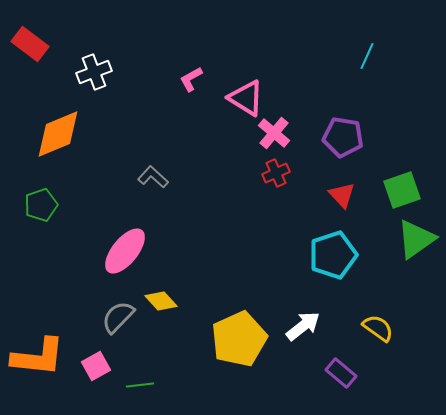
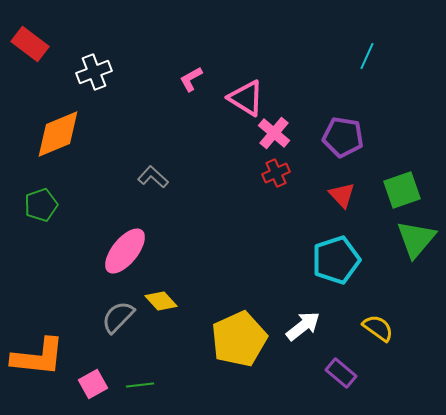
green triangle: rotated 15 degrees counterclockwise
cyan pentagon: moved 3 px right, 5 px down
pink square: moved 3 px left, 18 px down
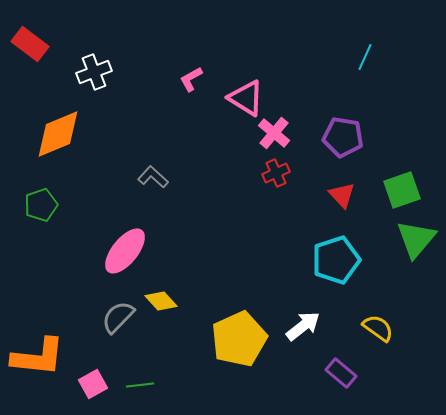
cyan line: moved 2 px left, 1 px down
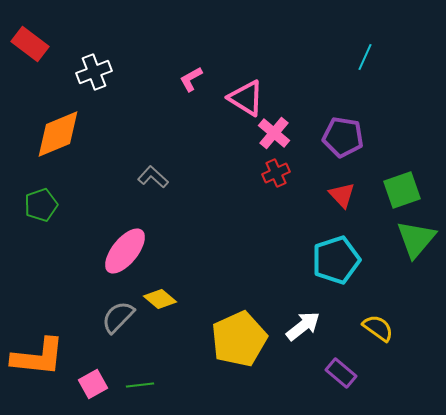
yellow diamond: moved 1 px left, 2 px up; rotated 8 degrees counterclockwise
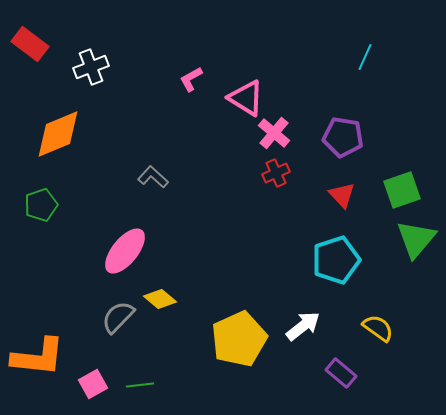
white cross: moved 3 px left, 5 px up
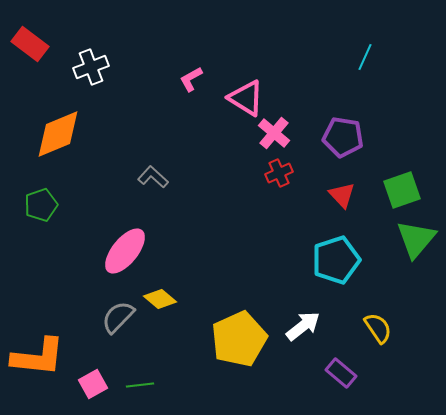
red cross: moved 3 px right
yellow semicircle: rotated 20 degrees clockwise
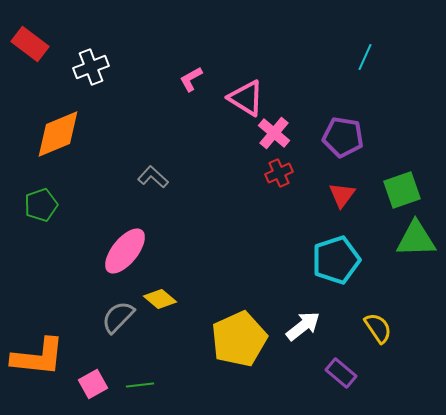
red triangle: rotated 20 degrees clockwise
green triangle: rotated 48 degrees clockwise
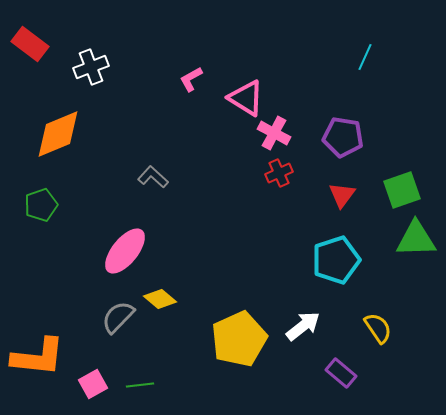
pink cross: rotated 12 degrees counterclockwise
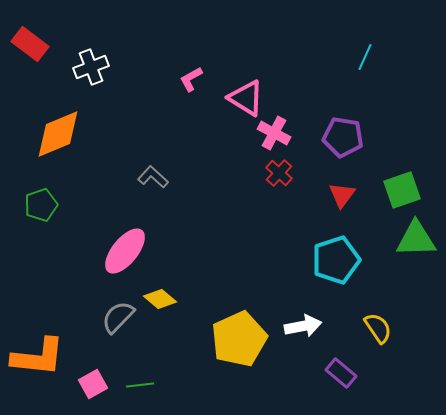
red cross: rotated 24 degrees counterclockwise
white arrow: rotated 27 degrees clockwise
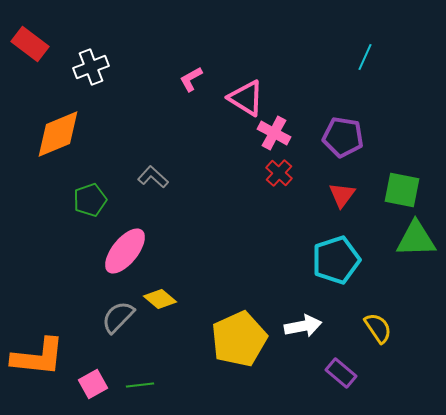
green square: rotated 30 degrees clockwise
green pentagon: moved 49 px right, 5 px up
